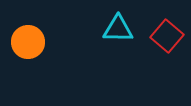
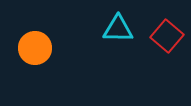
orange circle: moved 7 px right, 6 px down
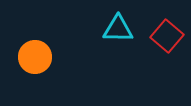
orange circle: moved 9 px down
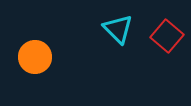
cyan triangle: rotated 44 degrees clockwise
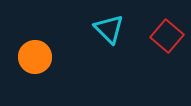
cyan triangle: moved 9 px left
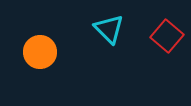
orange circle: moved 5 px right, 5 px up
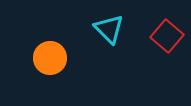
orange circle: moved 10 px right, 6 px down
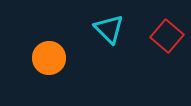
orange circle: moved 1 px left
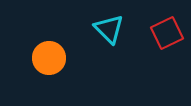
red square: moved 3 px up; rotated 24 degrees clockwise
